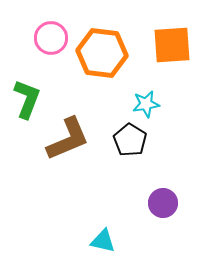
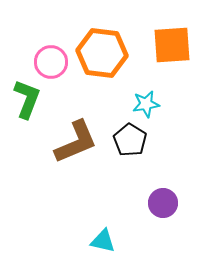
pink circle: moved 24 px down
brown L-shape: moved 8 px right, 3 px down
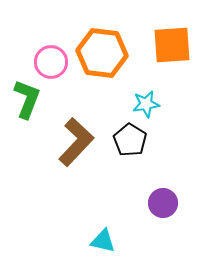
brown L-shape: rotated 24 degrees counterclockwise
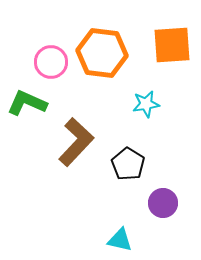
green L-shape: moved 4 px down; rotated 87 degrees counterclockwise
black pentagon: moved 2 px left, 24 px down
cyan triangle: moved 17 px right, 1 px up
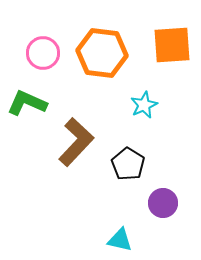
pink circle: moved 8 px left, 9 px up
cyan star: moved 2 px left, 1 px down; rotated 16 degrees counterclockwise
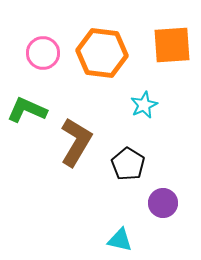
green L-shape: moved 7 px down
brown L-shape: rotated 12 degrees counterclockwise
